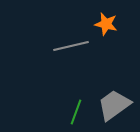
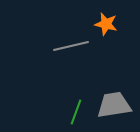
gray trapezoid: rotated 27 degrees clockwise
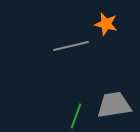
green line: moved 4 px down
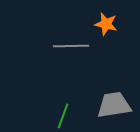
gray line: rotated 12 degrees clockwise
green line: moved 13 px left
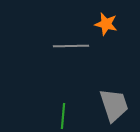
gray trapezoid: rotated 81 degrees clockwise
green line: rotated 15 degrees counterclockwise
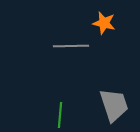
orange star: moved 2 px left, 1 px up
green line: moved 3 px left, 1 px up
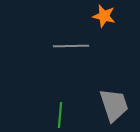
orange star: moved 7 px up
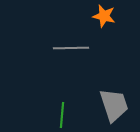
gray line: moved 2 px down
green line: moved 2 px right
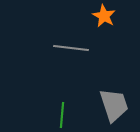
orange star: rotated 15 degrees clockwise
gray line: rotated 8 degrees clockwise
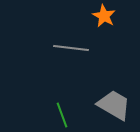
gray trapezoid: rotated 42 degrees counterclockwise
green line: rotated 25 degrees counterclockwise
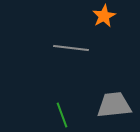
orange star: rotated 15 degrees clockwise
gray trapezoid: rotated 36 degrees counterclockwise
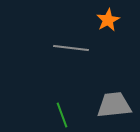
orange star: moved 4 px right, 4 px down
